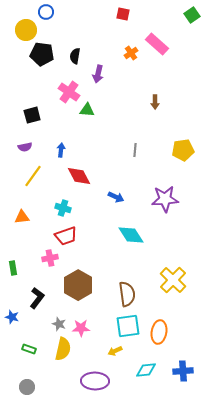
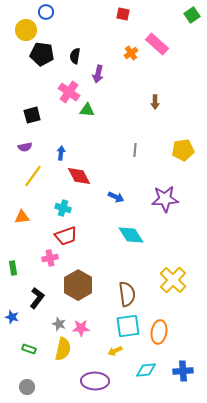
blue arrow at (61, 150): moved 3 px down
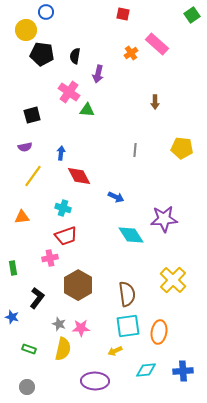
yellow pentagon at (183, 150): moved 1 px left, 2 px up; rotated 15 degrees clockwise
purple star at (165, 199): moved 1 px left, 20 px down
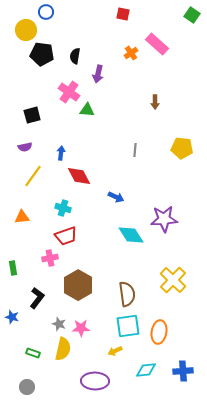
green square at (192, 15): rotated 21 degrees counterclockwise
green rectangle at (29, 349): moved 4 px right, 4 px down
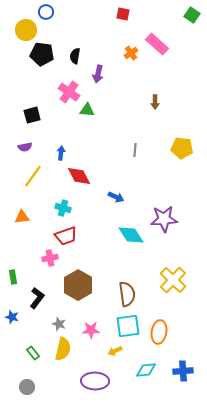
green rectangle at (13, 268): moved 9 px down
pink star at (81, 328): moved 10 px right, 2 px down
green rectangle at (33, 353): rotated 32 degrees clockwise
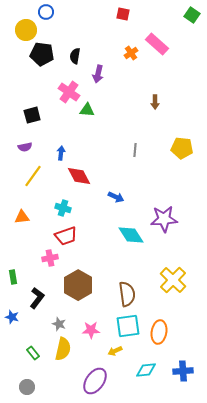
purple ellipse at (95, 381): rotated 56 degrees counterclockwise
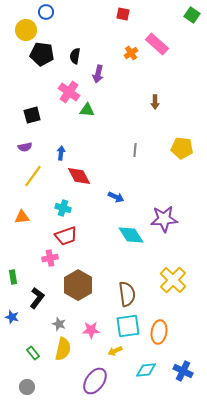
blue cross at (183, 371): rotated 30 degrees clockwise
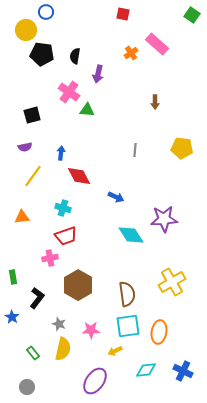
yellow cross at (173, 280): moved 1 px left, 2 px down; rotated 16 degrees clockwise
blue star at (12, 317): rotated 16 degrees clockwise
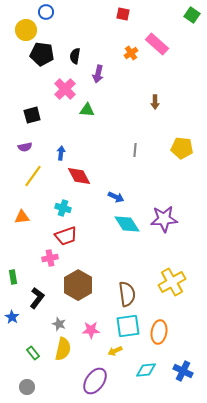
pink cross at (69, 92): moved 4 px left, 3 px up; rotated 10 degrees clockwise
cyan diamond at (131, 235): moved 4 px left, 11 px up
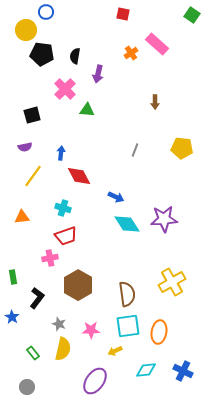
gray line at (135, 150): rotated 16 degrees clockwise
